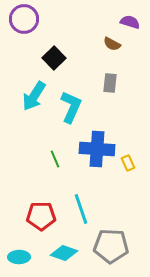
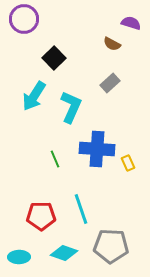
purple semicircle: moved 1 px right, 1 px down
gray rectangle: rotated 42 degrees clockwise
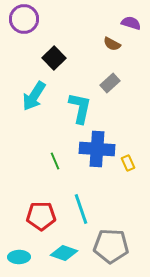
cyan L-shape: moved 9 px right, 1 px down; rotated 12 degrees counterclockwise
green line: moved 2 px down
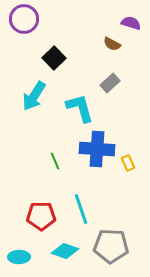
cyan L-shape: rotated 28 degrees counterclockwise
cyan diamond: moved 1 px right, 2 px up
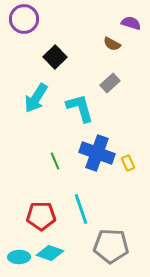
black square: moved 1 px right, 1 px up
cyan arrow: moved 2 px right, 2 px down
blue cross: moved 4 px down; rotated 16 degrees clockwise
cyan diamond: moved 15 px left, 2 px down
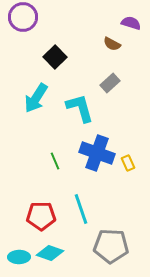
purple circle: moved 1 px left, 2 px up
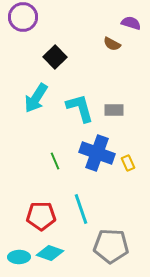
gray rectangle: moved 4 px right, 27 px down; rotated 42 degrees clockwise
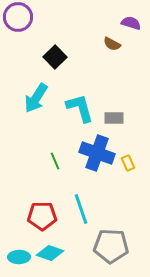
purple circle: moved 5 px left
gray rectangle: moved 8 px down
red pentagon: moved 1 px right
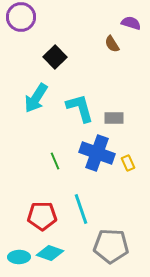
purple circle: moved 3 px right
brown semicircle: rotated 30 degrees clockwise
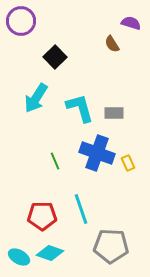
purple circle: moved 4 px down
gray rectangle: moved 5 px up
cyan ellipse: rotated 30 degrees clockwise
